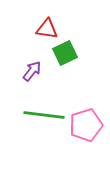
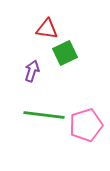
purple arrow: rotated 20 degrees counterclockwise
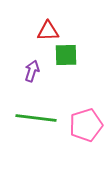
red triangle: moved 1 px right, 2 px down; rotated 10 degrees counterclockwise
green square: moved 1 px right, 2 px down; rotated 25 degrees clockwise
green line: moved 8 px left, 3 px down
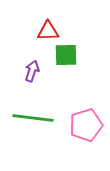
green line: moved 3 px left
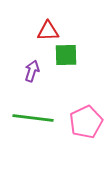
pink pentagon: moved 3 px up; rotated 8 degrees counterclockwise
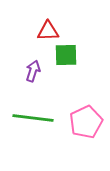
purple arrow: moved 1 px right
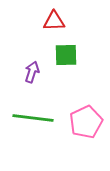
red triangle: moved 6 px right, 10 px up
purple arrow: moved 1 px left, 1 px down
